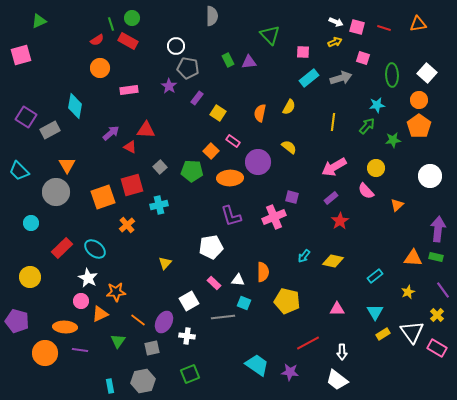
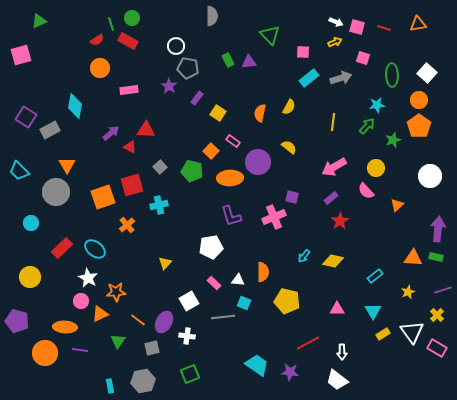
green star at (393, 140): rotated 14 degrees counterclockwise
green pentagon at (192, 171): rotated 10 degrees clockwise
purple line at (443, 290): rotated 72 degrees counterclockwise
cyan triangle at (375, 312): moved 2 px left, 1 px up
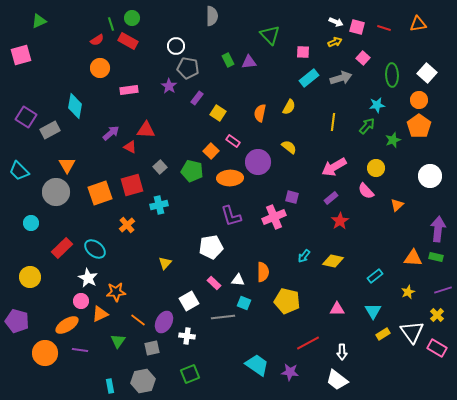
pink square at (363, 58): rotated 24 degrees clockwise
orange square at (103, 197): moved 3 px left, 4 px up
orange ellipse at (65, 327): moved 2 px right, 2 px up; rotated 35 degrees counterclockwise
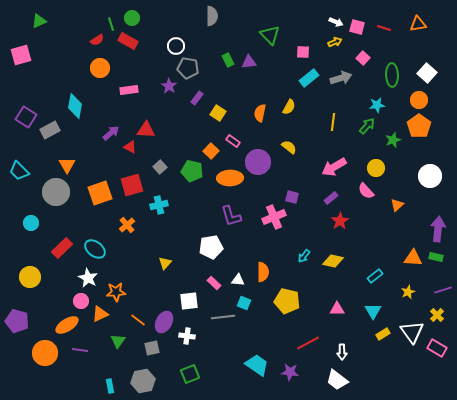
white square at (189, 301): rotated 24 degrees clockwise
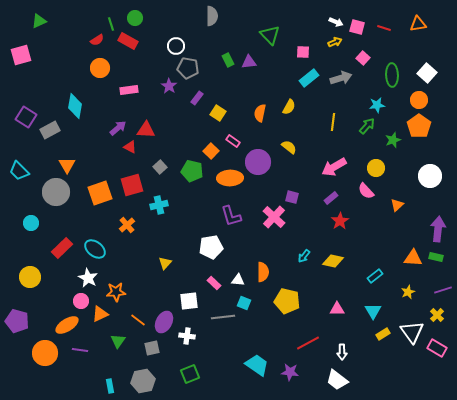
green circle at (132, 18): moved 3 px right
purple arrow at (111, 133): moved 7 px right, 5 px up
pink cross at (274, 217): rotated 25 degrees counterclockwise
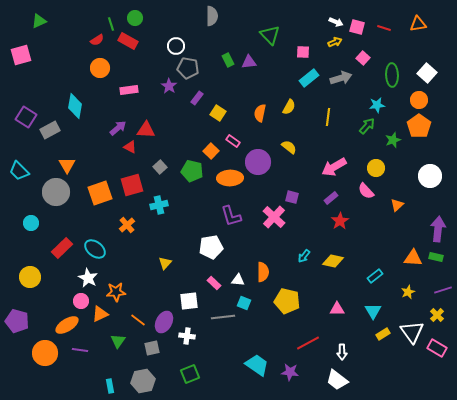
yellow line at (333, 122): moved 5 px left, 5 px up
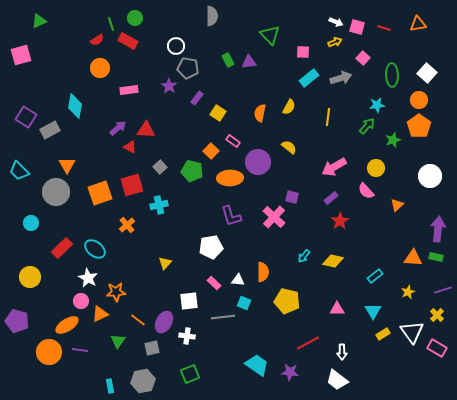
orange circle at (45, 353): moved 4 px right, 1 px up
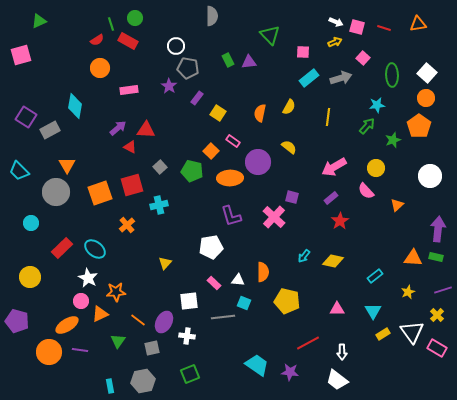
orange circle at (419, 100): moved 7 px right, 2 px up
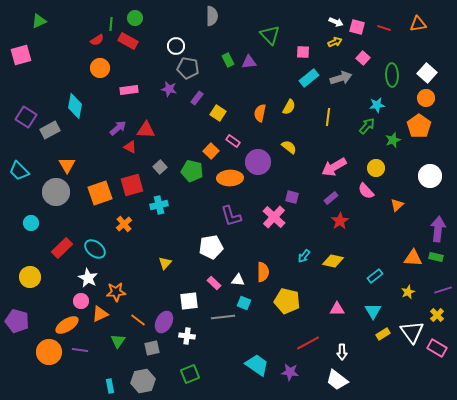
green line at (111, 24): rotated 24 degrees clockwise
purple star at (169, 86): moved 3 px down; rotated 21 degrees counterclockwise
orange cross at (127, 225): moved 3 px left, 1 px up
